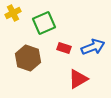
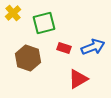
yellow cross: rotated 14 degrees counterclockwise
green square: rotated 10 degrees clockwise
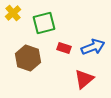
red triangle: moved 6 px right; rotated 10 degrees counterclockwise
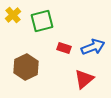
yellow cross: moved 2 px down
green square: moved 2 px left, 2 px up
brown hexagon: moved 2 px left, 9 px down; rotated 15 degrees clockwise
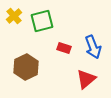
yellow cross: moved 1 px right, 1 px down
blue arrow: rotated 90 degrees clockwise
red triangle: moved 2 px right
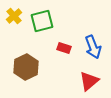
red triangle: moved 3 px right, 2 px down
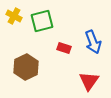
yellow cross: rotated 21 degrees counterclockwise
blue arrow: moved 5 px up
red triangle: rotated 15 degrees counterclockwise
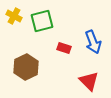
red triangle: rotated 20 degrees counterclockwise
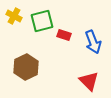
red rectangle: moved 13 px up
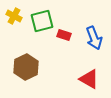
blue arrow: moved 1 px right, 4 px up
red triangle: moved 2 px up; rotated 15 degrees counterclockwise
